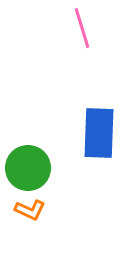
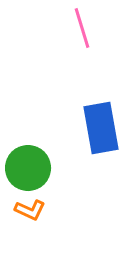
blue rectangle: moved 2 px right, 5 px up; rotated 12 degrees counterclockwise
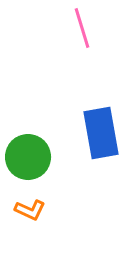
blue rectangle: moved 5 px down
green circle: moved 11 px up
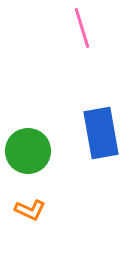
green circle: moved 6 px up
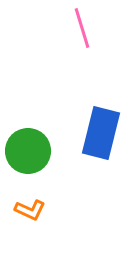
blue rectangle: rotated 24 degrees clockwise
